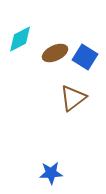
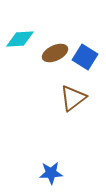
cyan diamond: rotated 24 degrees clockwise
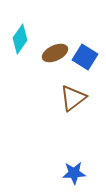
cyan diamond: rotated 52 degrees counterclockwise
blue star: moved 23 px right
